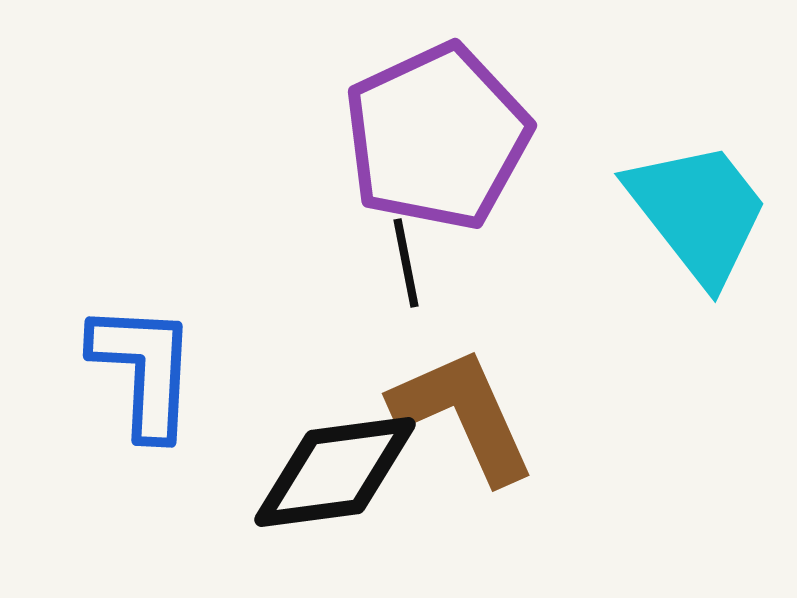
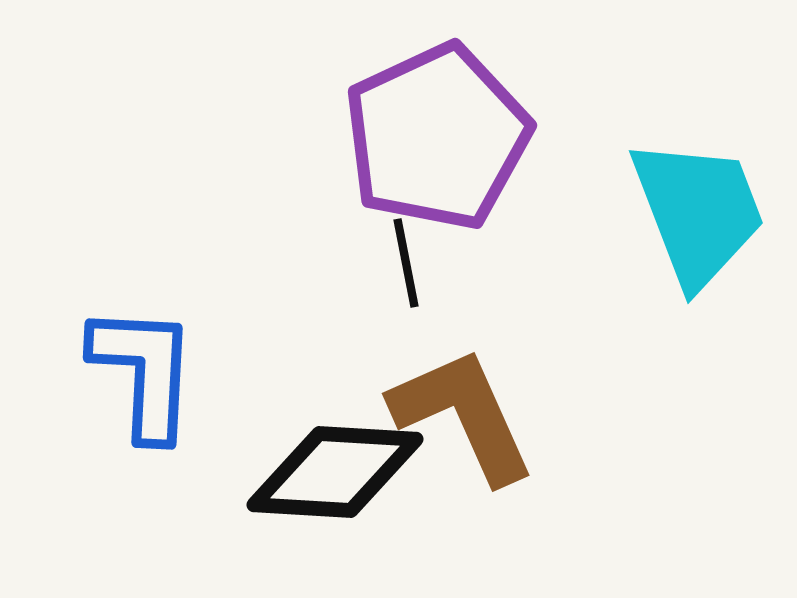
cyan trapezoid: rotated 17 degrees clockwise
blue L-shape: moved 2 px down
black diamond: rotated 11 degrees clockwise
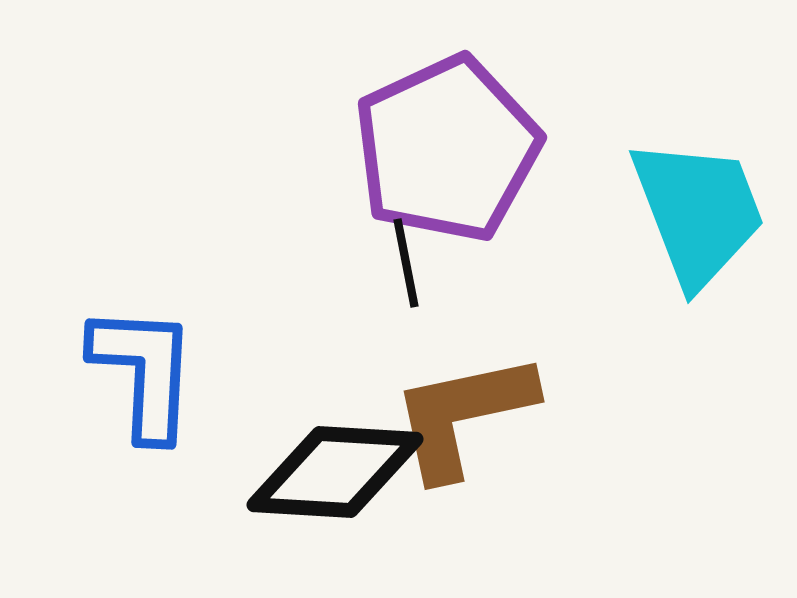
purple pentagon: moved 10 px right, 12 px down
brown L-shape: rotated 78 degrees counterclockwise
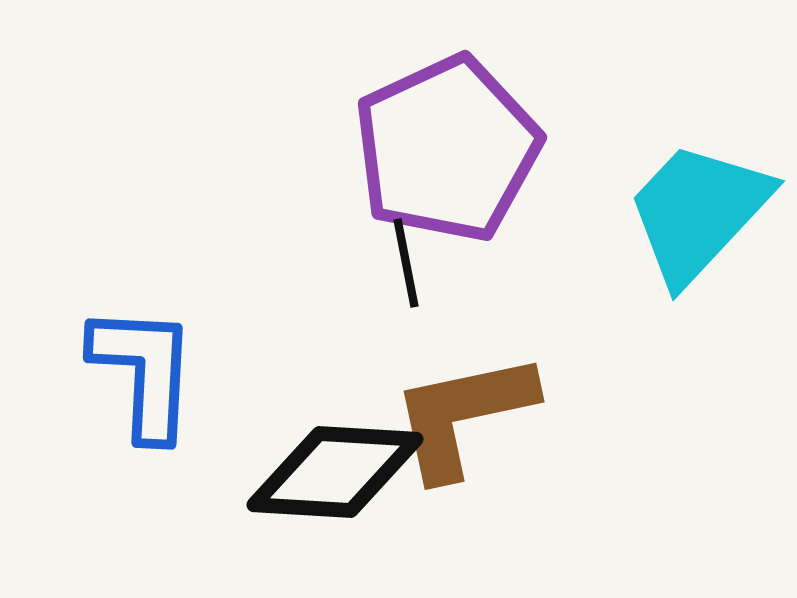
cyan trapezoid: rotated 116 degrees counterclockwise
